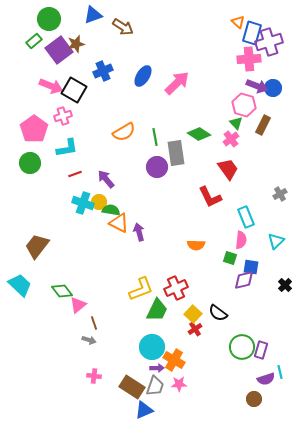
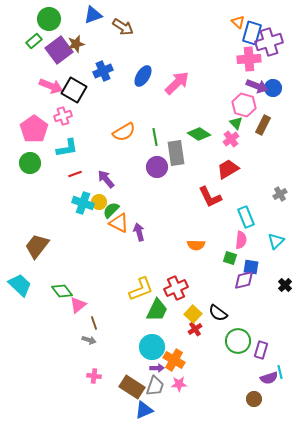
red trapezoid at (228, 169): rotated 85 degrees counterclockwise
green semicircle at (111, 210): rotated 54 degrees counterclockwise
green circle at (242, 347): moved 4 px left, 6 px up
purple semicircle at (266, 379): moved 3 px right, 1 px up
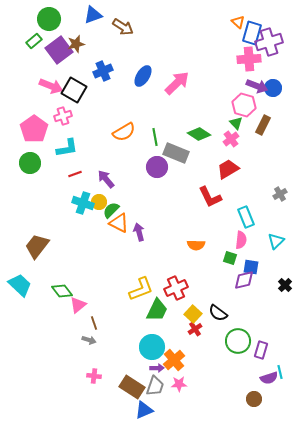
gray rectangle at (176, 153): rotated 60 degrees counterclockwise
orange cross at (174, 360): rotated 20 degrees clockwise
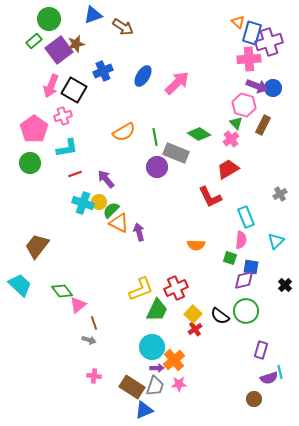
pink arrow at (51, 86): rotated 90 degrees clockwise
black semicircle at (218, 313): moved 2 px right, 3 px down
green circle at (238, 341): moved 8 px right, 30 px up
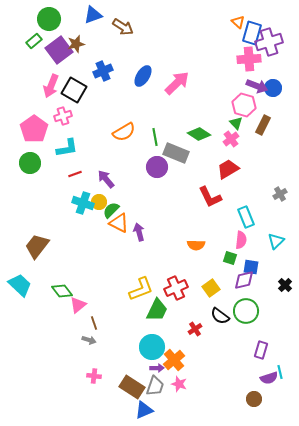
yellow square at (193, 314): moved 18 px right, 26 px up; rotated 12 degrees clockwise
pink star at (179, 384): rotated 21 degrees clockwise
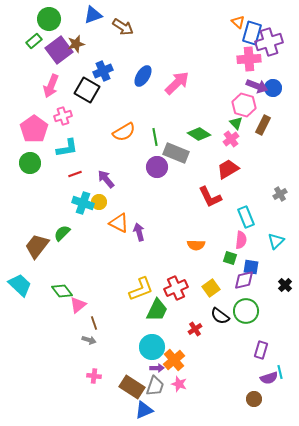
black square at (74, 90): moved 13 px right
green semicircle at (111, 210): moved 49 px left, 23 px down
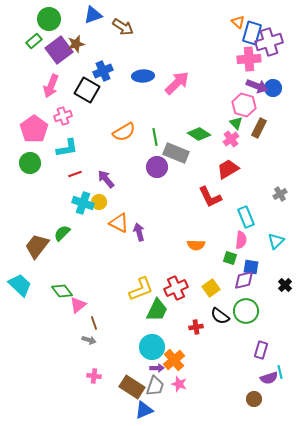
blue ellipse at (143, 76): rotated 55 degrees clockwise
brown rectangle at (263, 125): moved 4 px left, 3 px down
red cross at (195, 329): moved 1 px right, 2 px up; rotated 24 degrees clockwise
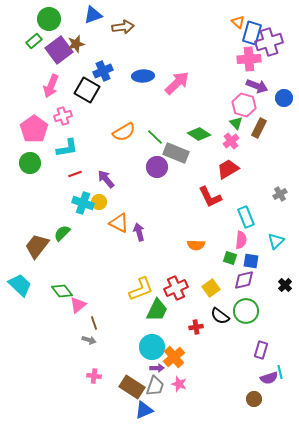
brown arrow at (123, 27): rotated 40 degrees counterclockwise
blue circle at (273, 88): moved 11 px right, 10 px down
green line at (155, 137): rotated 36 degrees counterclockwise
pink cross at (231, 139): moved 2 px down
blue square at (251, 267): moved 6 px up
orange cross at (174, 360): moved 3 px up
